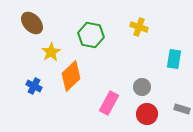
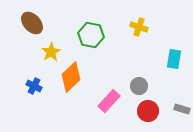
orange diamond: moved 1 px down
gray circle: moved 3 px left, 1 px up
pink rectangle: moved 2 px up; rotated 15 degrees clockwise
red circle: moved 1 px right, 3 px up
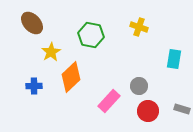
blue cross: rotated 28 degrees counterclockwise
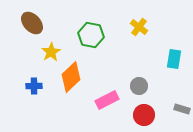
yellow cross: rotated 18 degrees clockwise
pink rectangle: moved 2 px left, 1 px up; rotated 20 degrees clockwise
red circle: moved 4 px left, 4 px down
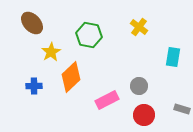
green hexagon: moved 2 px left
cyan rectangle: moved 1 px left, 2 px up
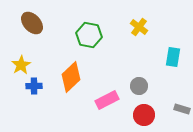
yellow star: moved 30 px left, 13 px down
